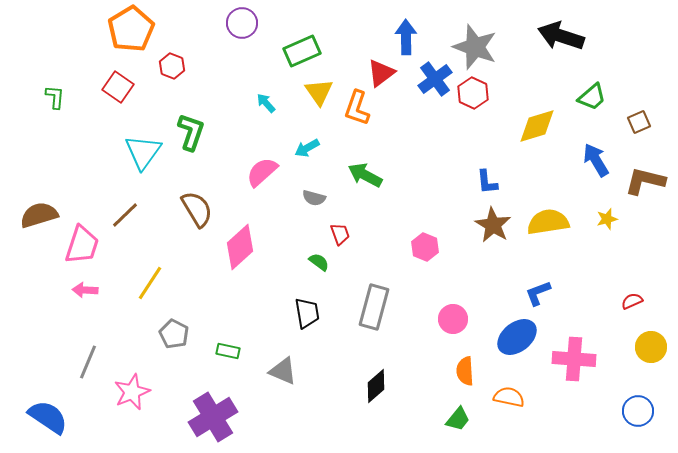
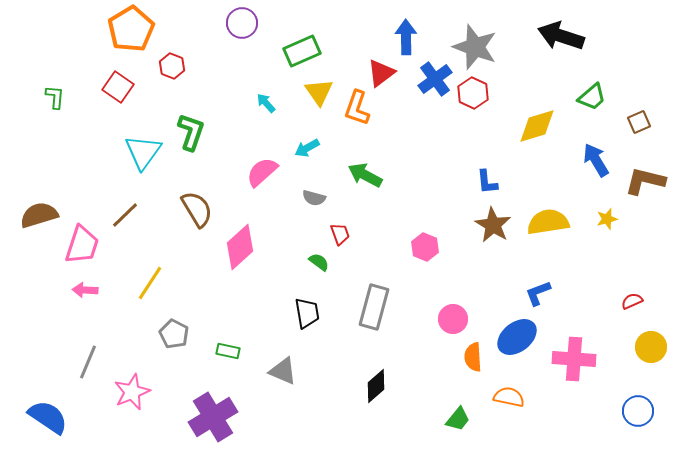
orange semicircle at (465, 371): moved 8 px right, 14 px up
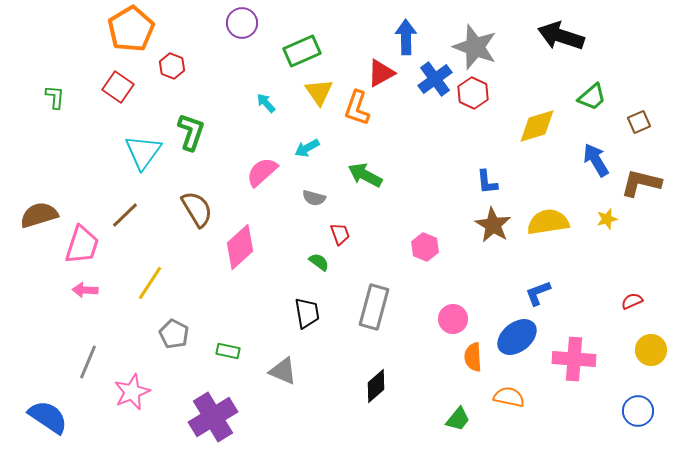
red triangle at (381, 73): rotated 8 degrees clockwise
brown L-shape at (645, 181): moved 4 px left, 2 px down
yellow circle at (651, 347): moved 3 px down
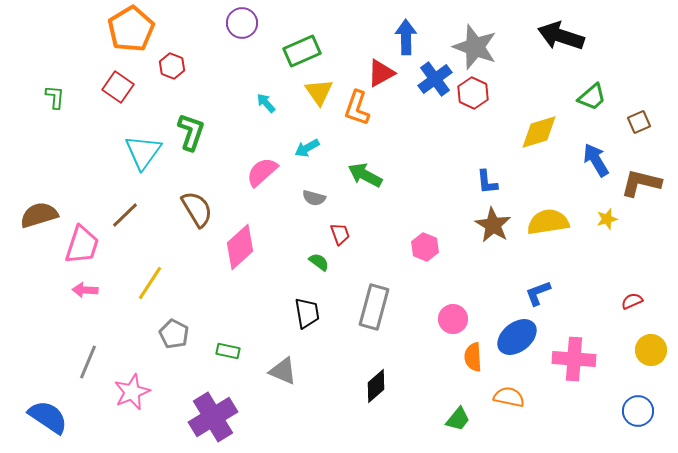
yellow diamond at (537, 126): moved 2 px right, 6 px down
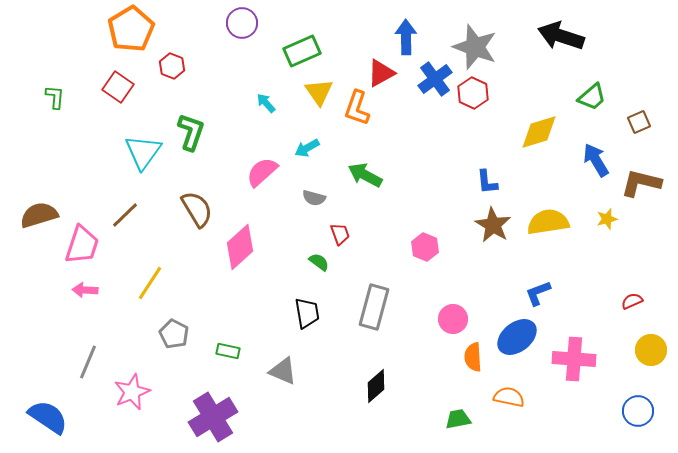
green trapezoid at (458, 419): rotated 140 degrees counterclockwise
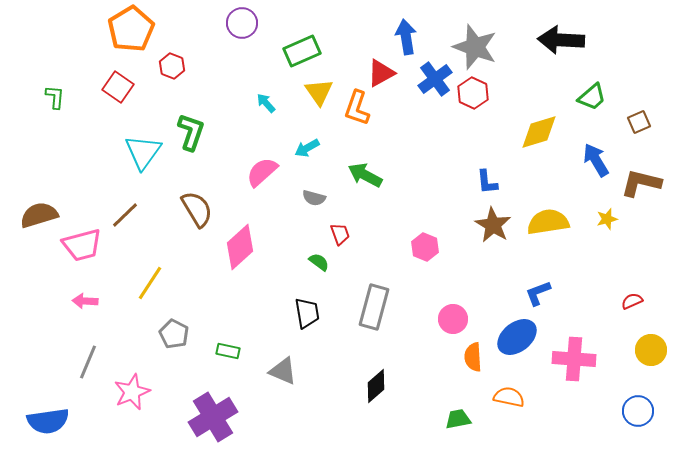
black arrow at (561, 36): moved 4 px down; rotated 15 degrees counterclockwise
blue arrow at (406, 37): rotated 8 degrees counterclockwise
pink trapezoid at (82, 245): rotated 57 degrees clockwise
pink arrow at (85, 290): moved 11 px down
blue semicircle at (48, 417): moved 4 px down; rotated 138 degrees clockwise
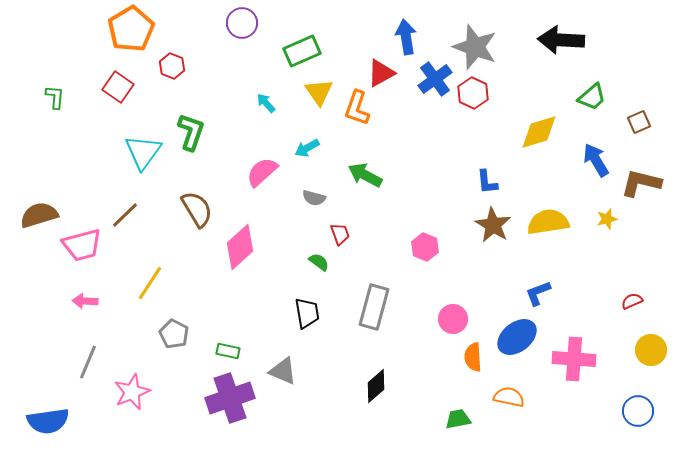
purple cross at (213, 417): moved 17 px right, 19 px up; rotated 12 degrees clockwise
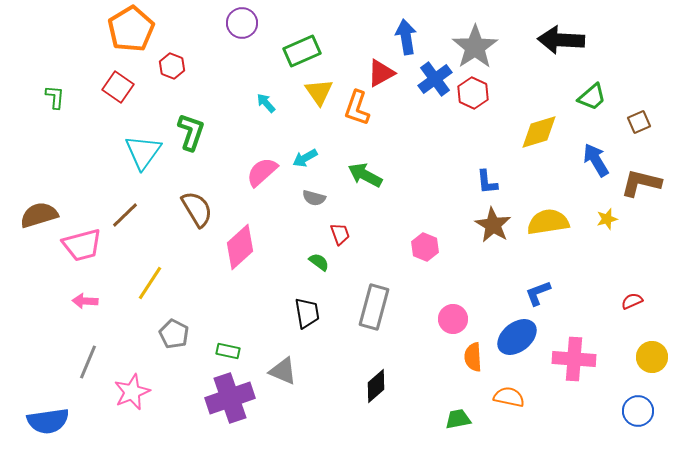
gray star at (475, 47): rotated 18 degrees clockwise
cyan arrow at (307, 148): moved 2 px left, 10 px down
yellow circle at (651, 350): moved 1 px right, 7 px down
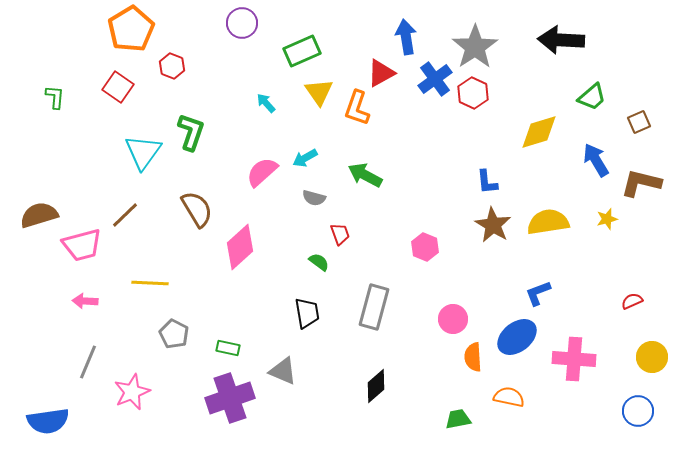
yellow line at (150, 283): rotated 60 degrees clockwise
green rectangle at (228, 351): moved 3 px up
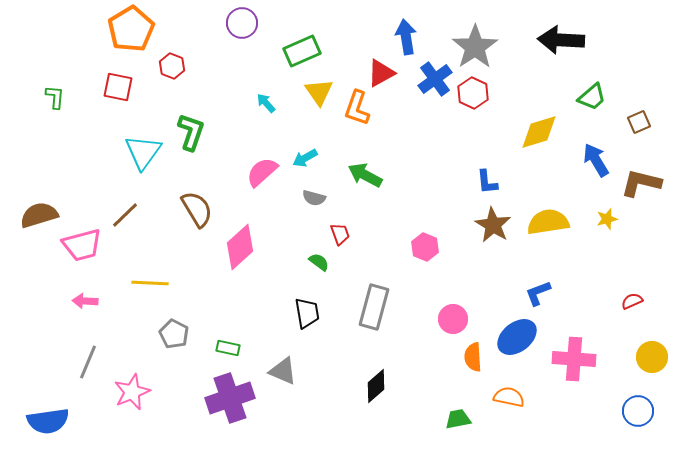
red square at (118, 87): rotated 24 degrees counterclockwise
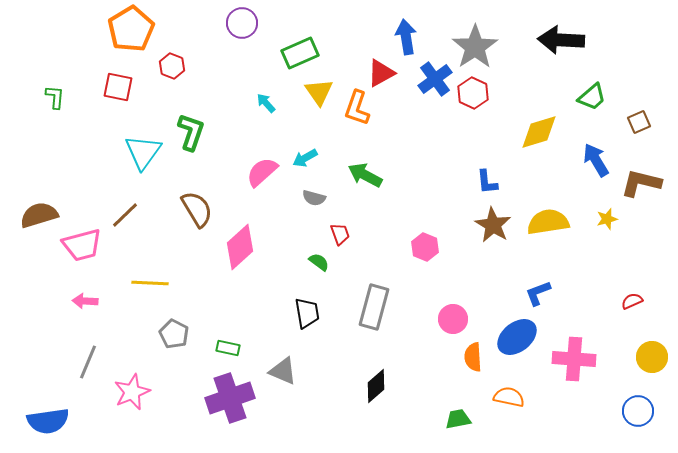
green rectangle at (302, 51): moved 2 px left, 2 px down
